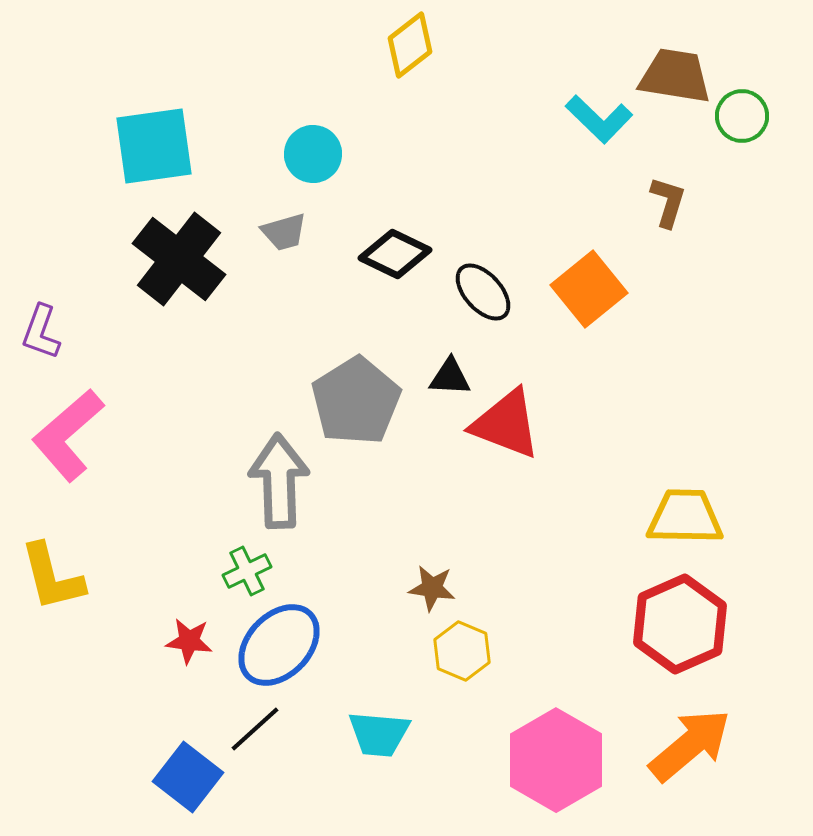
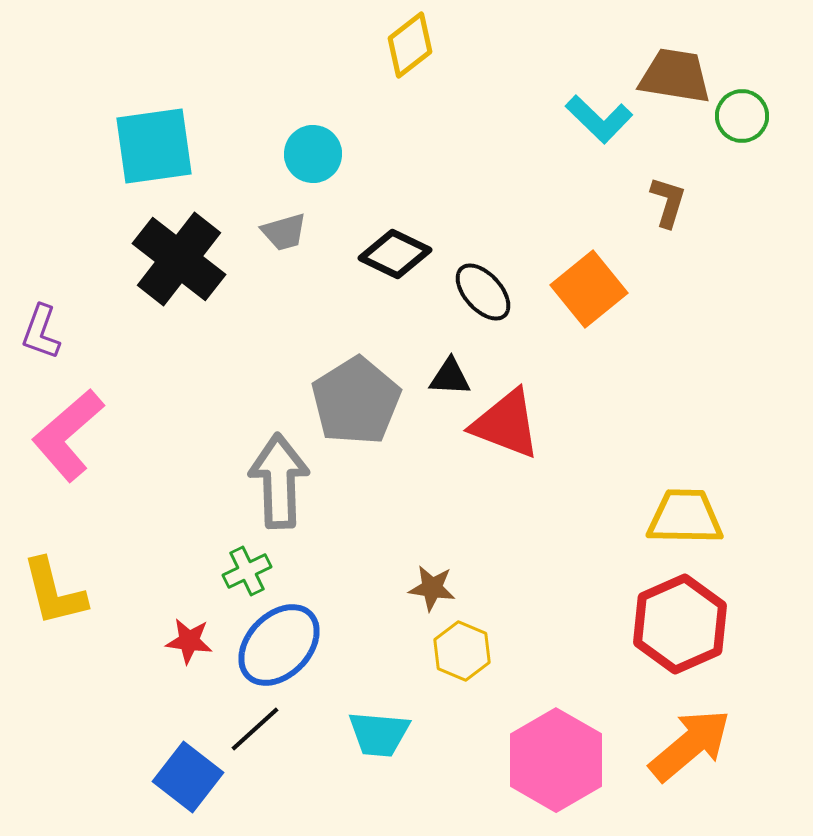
yellow L-shape: moved 2 px right, 15 px down
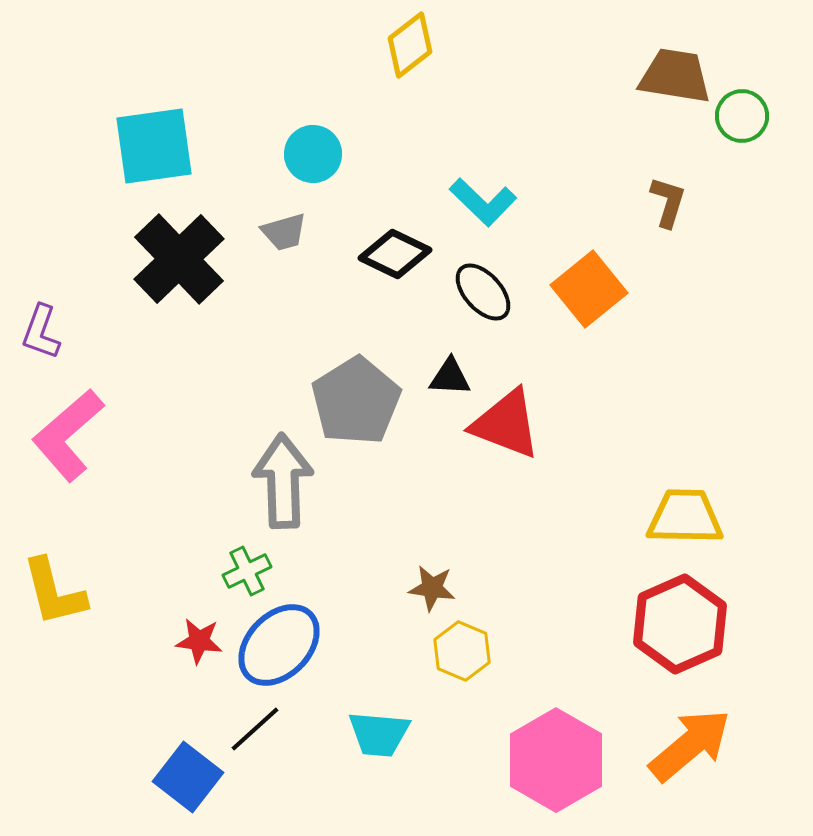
cyan L-shape: moved 116 px left, 83 px down
black cross: rotated 8 degrees clockwise
gray arrow: moved 4 px right
red star: moved 10 px right
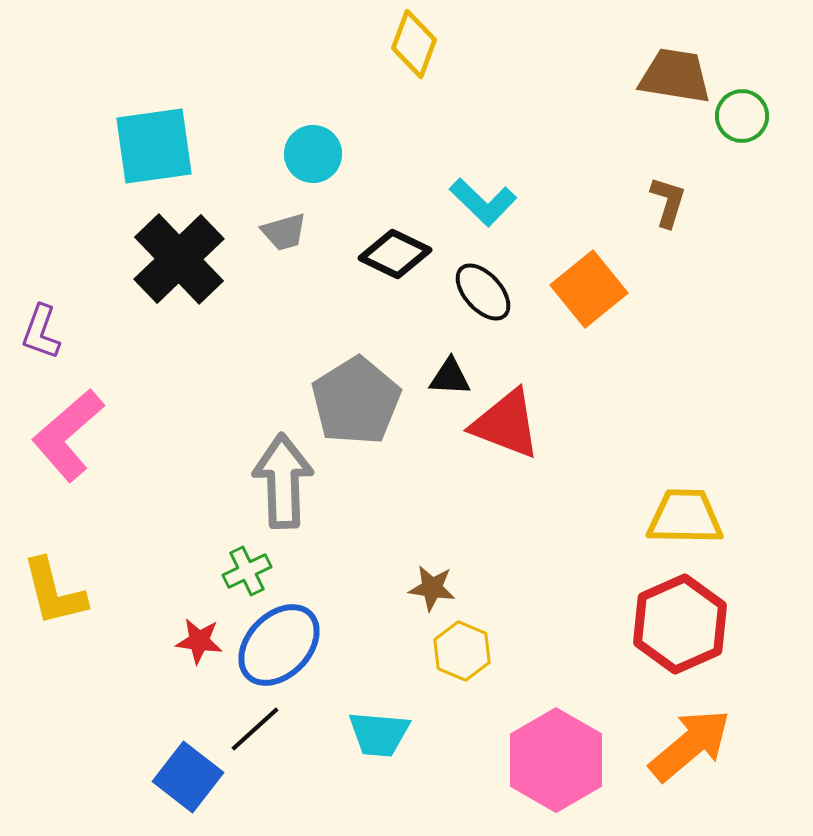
yellow diamond: moved 4 px right, 1 px up; rotated 32 degrees counterclockwise
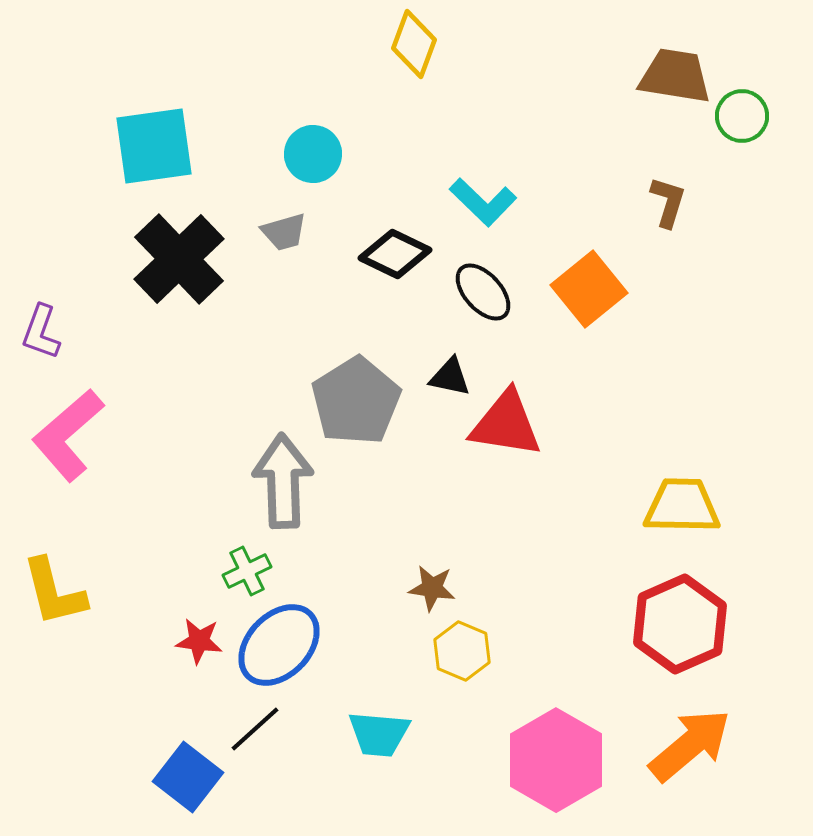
black triangle: rotated 9 degrees clockwise
red triangle: rotated 12 degrees counterclockwise
yellow trapezoid: moved 3 px left, 11 px up
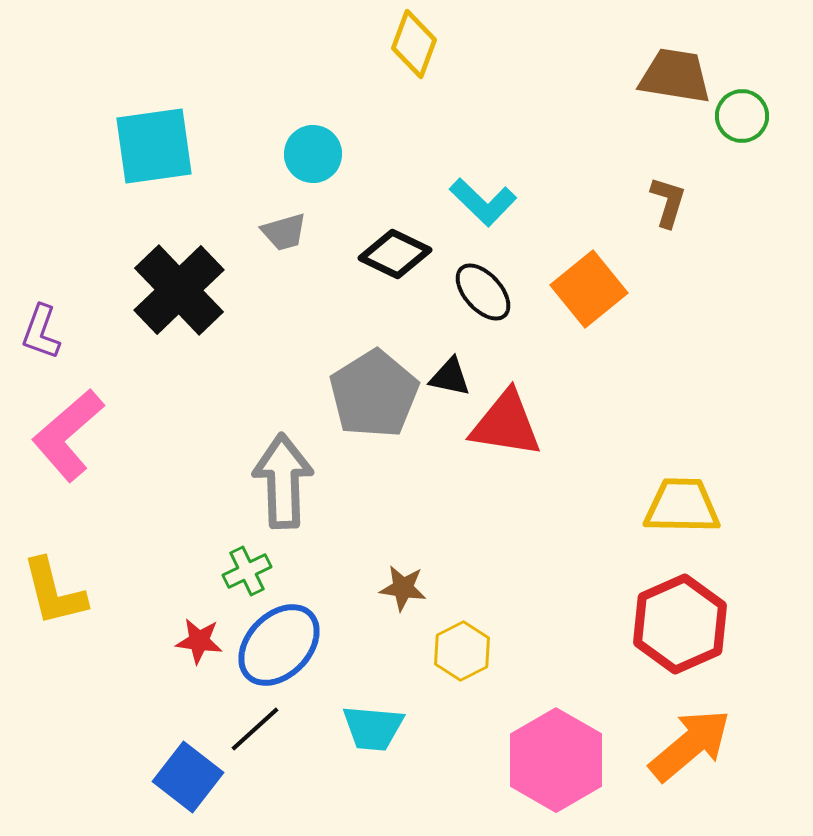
black cross: moved 31 px down
gray pentagon: moved 18 px right, 7 px up
brown star: moved 29 px left
yellow hexagon: rotated 10 degrees clockwise
cyan trapezoid: moved 6 px left, 6 px up
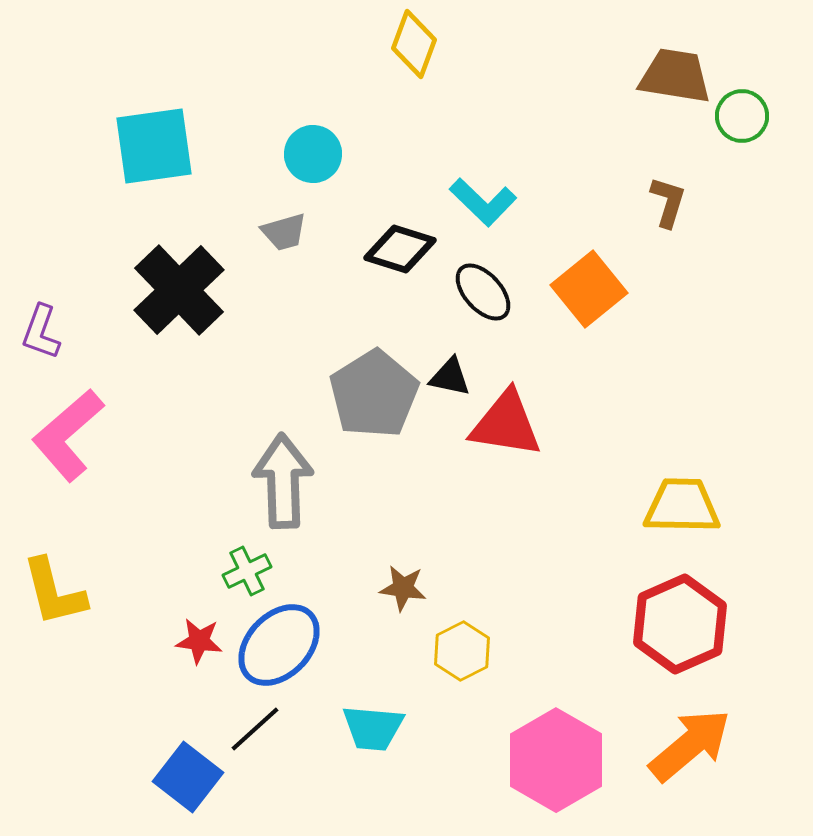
black diamond: moved 5 px right, 5 px up; rotated 8 degrees counterclockwise
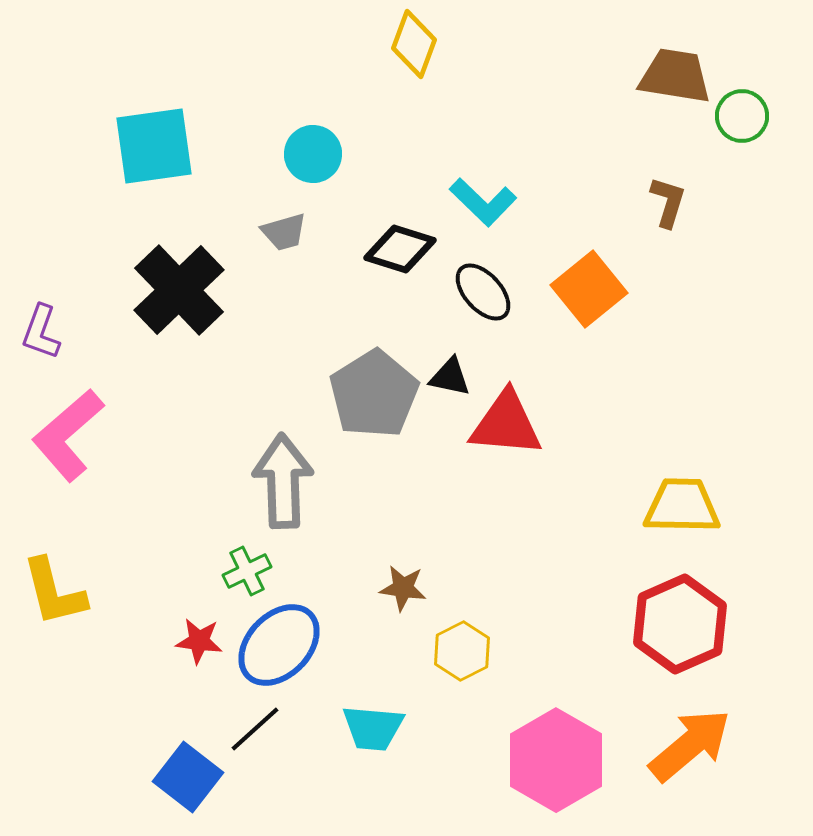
red triangle: rotated 4 degrees counterclockwise
